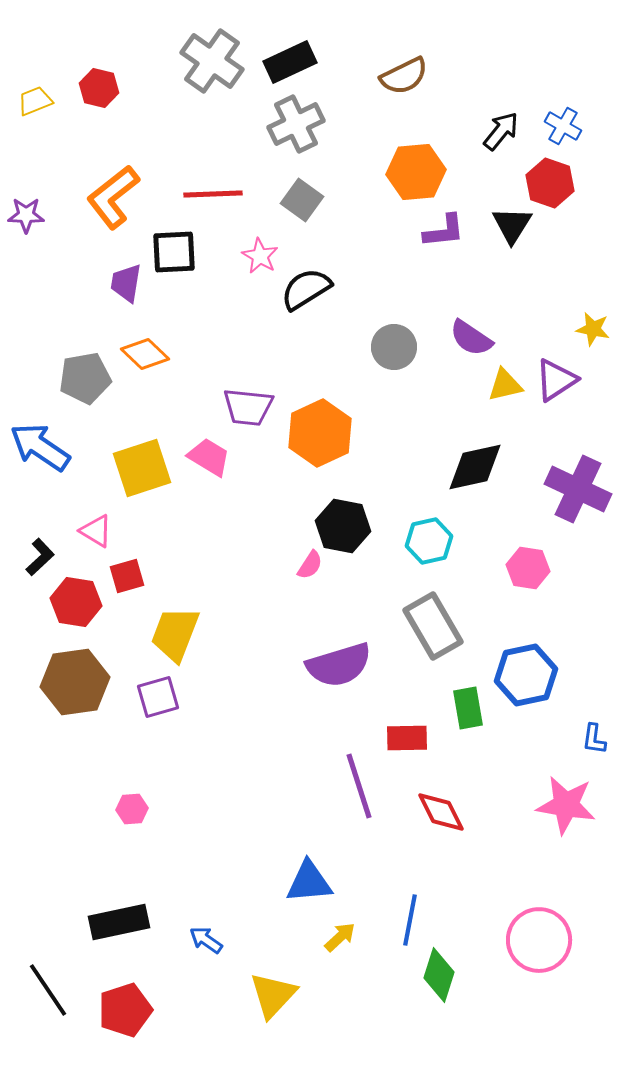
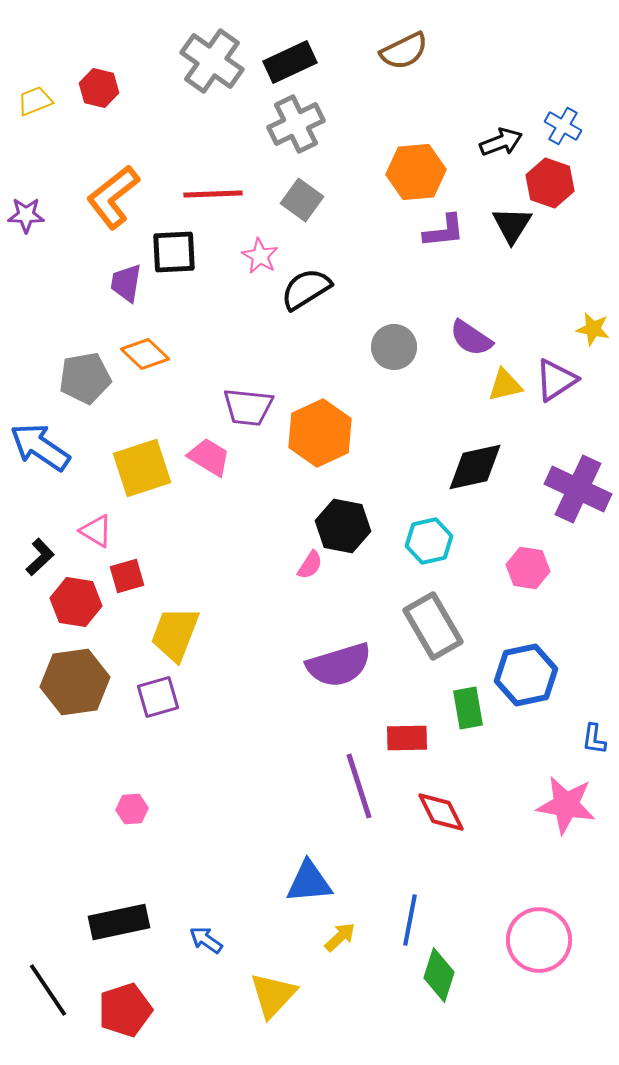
brown semicircle at (404, 76): moved 25 px up
black arrow at (501, 131): moved 11 px down; rotated 30 degrees clockwise
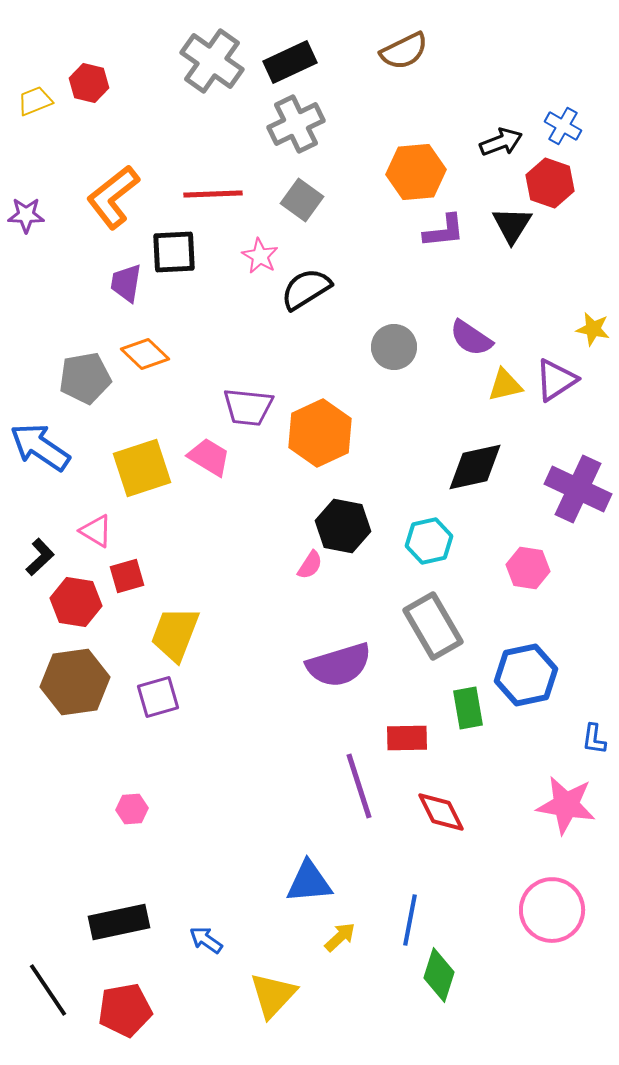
red hexagon at (99, 88): moved 10 px left, 5 px up
pink circle at (539, 940): moved 13 px right, 30 px up
red pentagon at (125, 1010): rotated 8 degrees clockwise
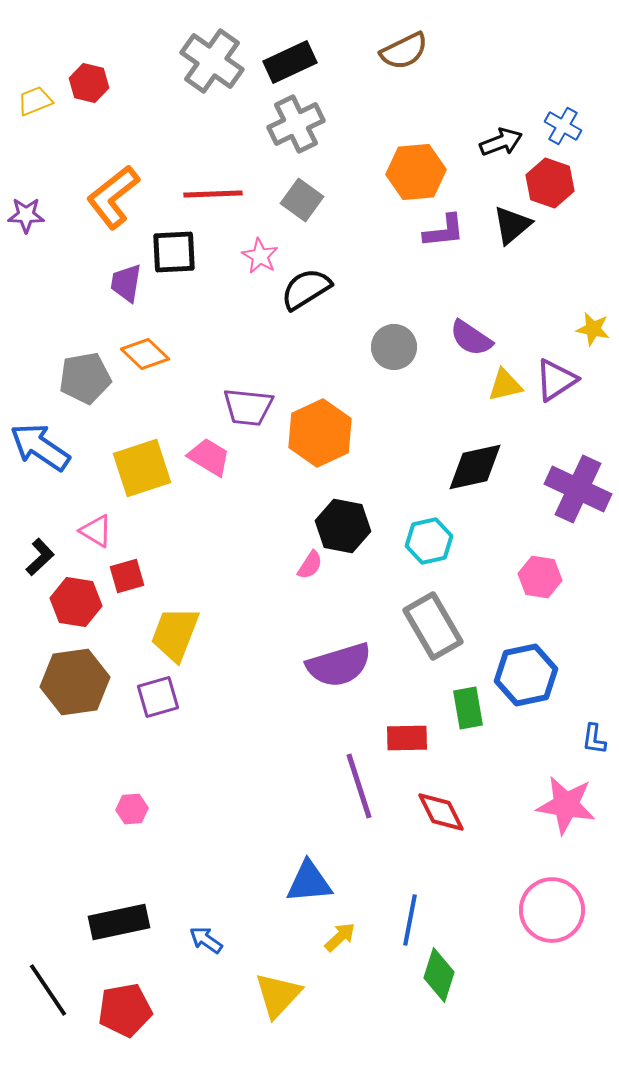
black triangle at (512, 225): rotated 18 degrees clockwise
pink hexagon at (528, 568): moved 12 px right, 9 px down
yellow triangle at (273, 995): moved 5 px right
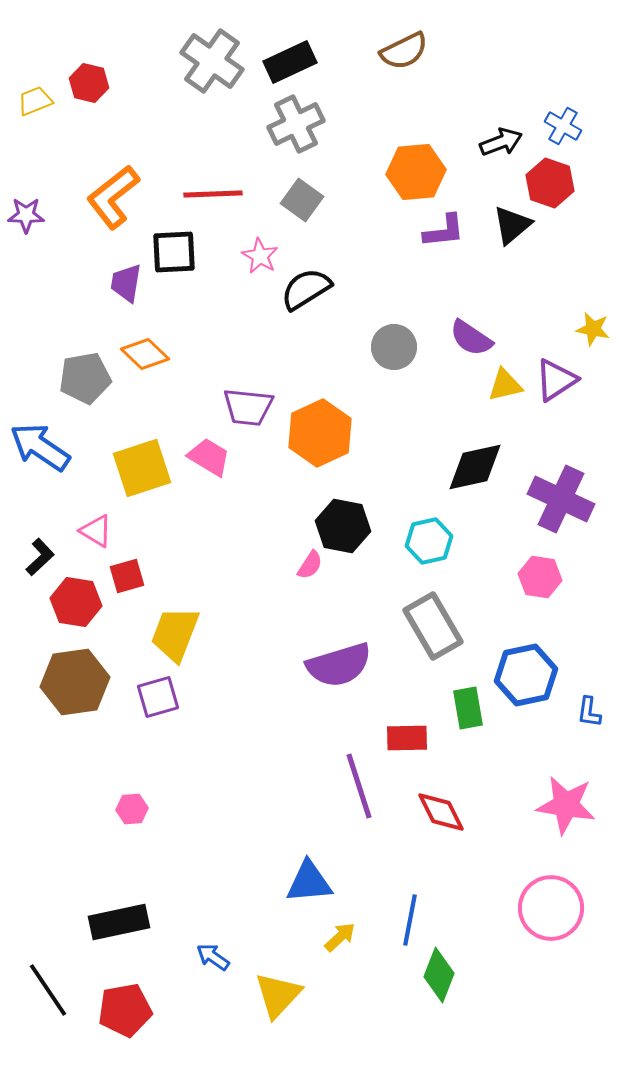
purple cross at (578, 489): moved 17 px left, 10 px down
blue L-shape at (594, 739): moved 5 px left, 27 px up
pink circle at (552, 910): moved 1 px left, 2 px up
blue arrow at (206, 940): moved 7 px right, 17 px down
green diamond at (439, 975): rotated 4 degrees clockwise
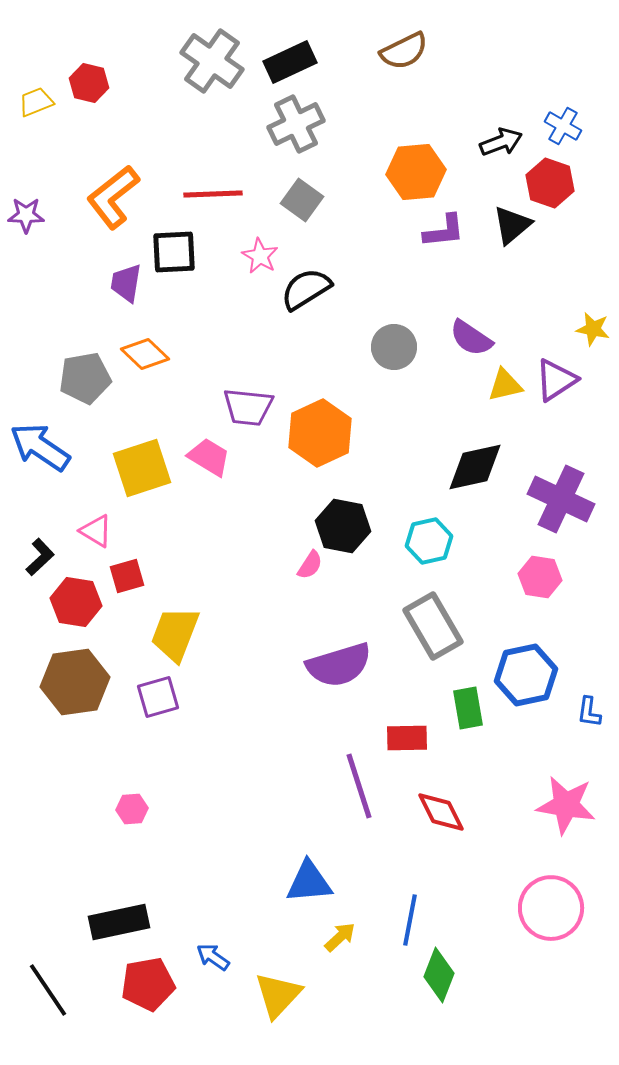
yellow trapezoid at (35, 101): moved 1 px right, 1 px down
red pentagon at (125, 1010): moved 23 px right, 26 px up
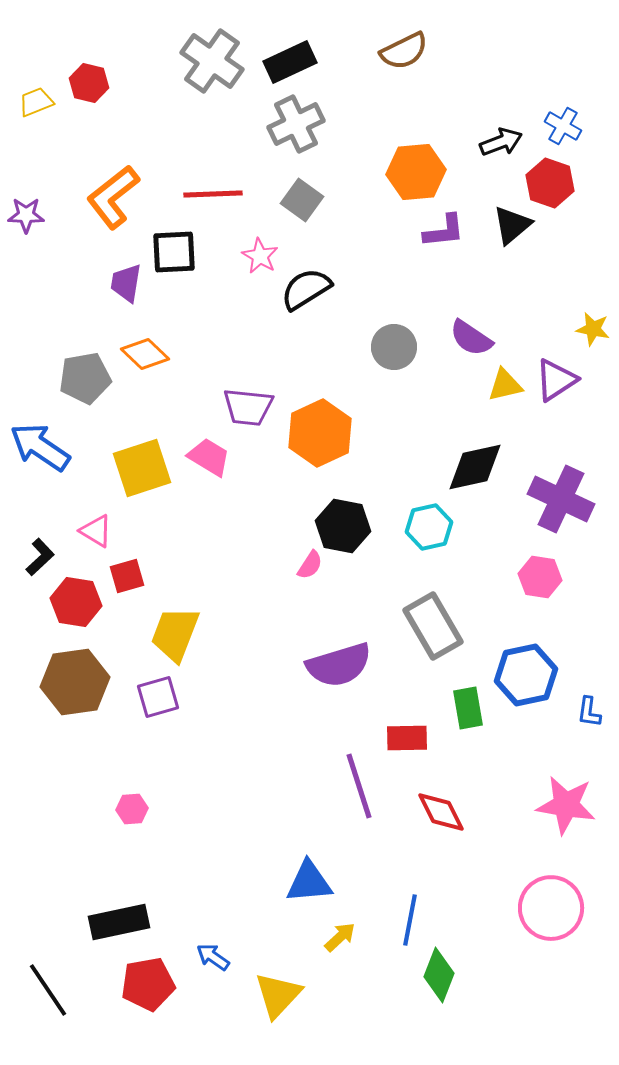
cyan hexagon at (429, 541): moved 14 px up
